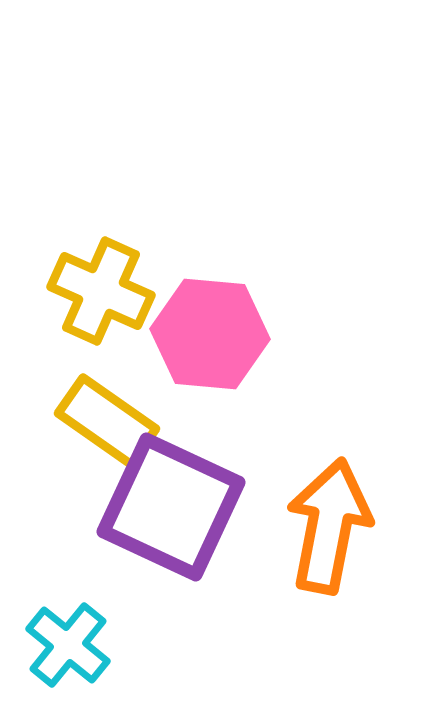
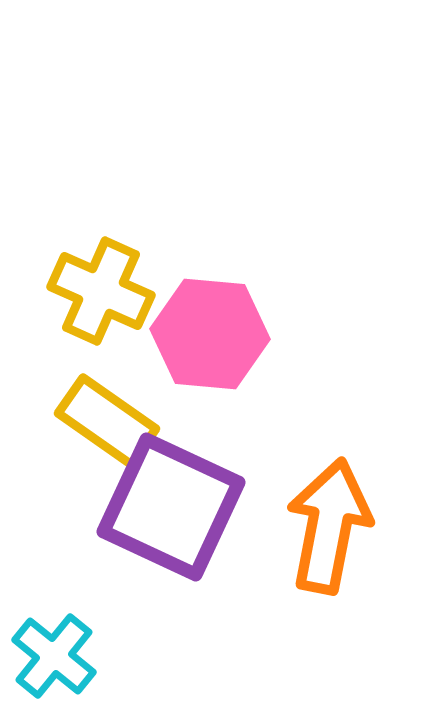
cyan cross: moved 14 px left, 11 px down
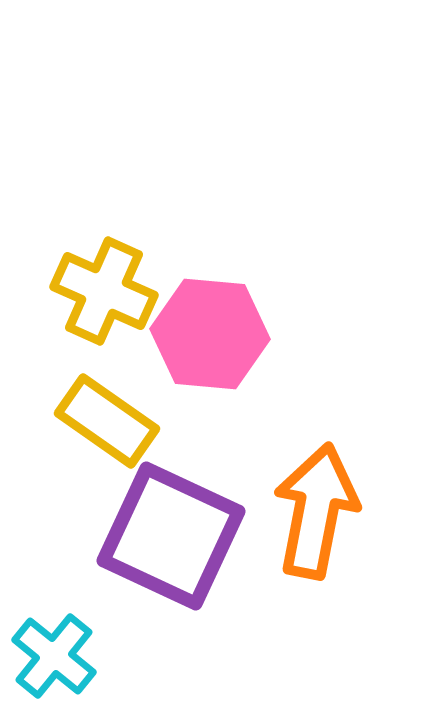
yellow cross: moved 3 px right
purple square: moved 29 px down
orange arrow: moved 13 px left, 15 px up
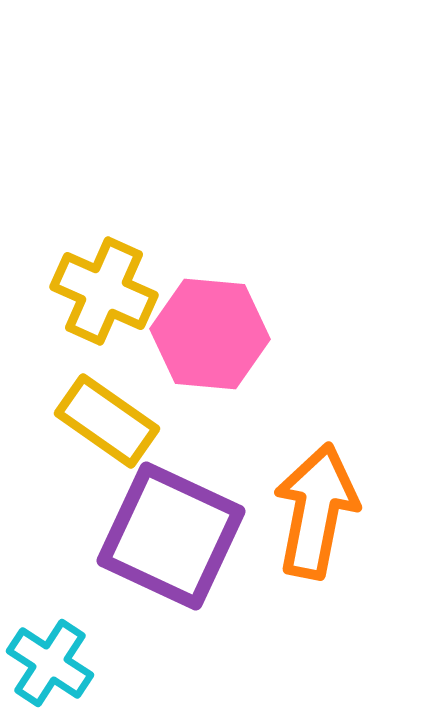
cyan cross: moved 4 px left, 7 px down; rotated 6 degrees counterclockwise
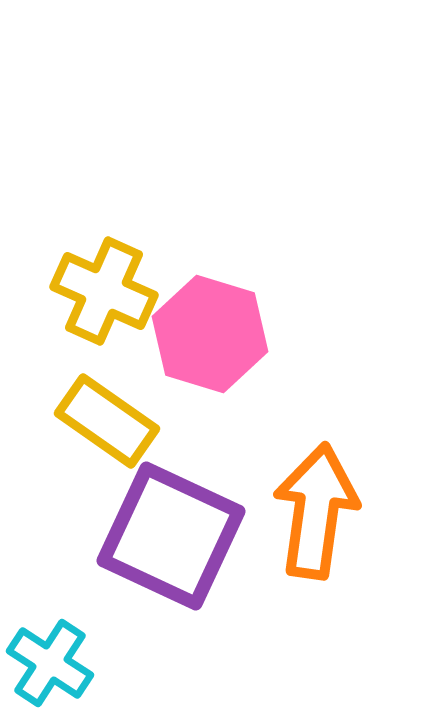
pink hexagon: rotated 12 degrees clockwise
orange arrow: rotated 3 degrees counterclockwise
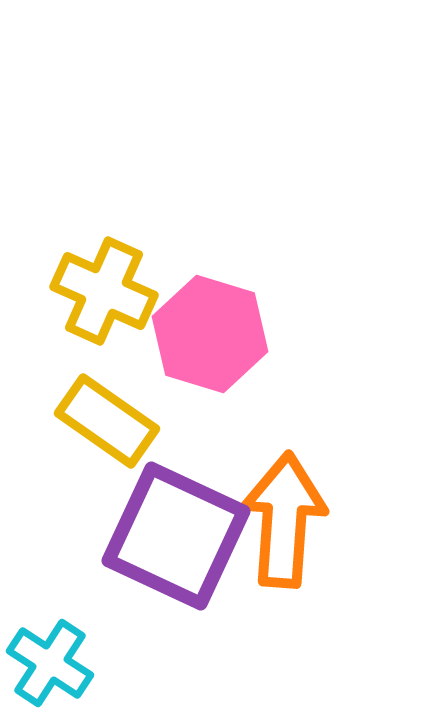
orange arrow: moved 32 px left, 9 px down; rotated 4 degrees counterclockwise
purple square: moved 5 px right
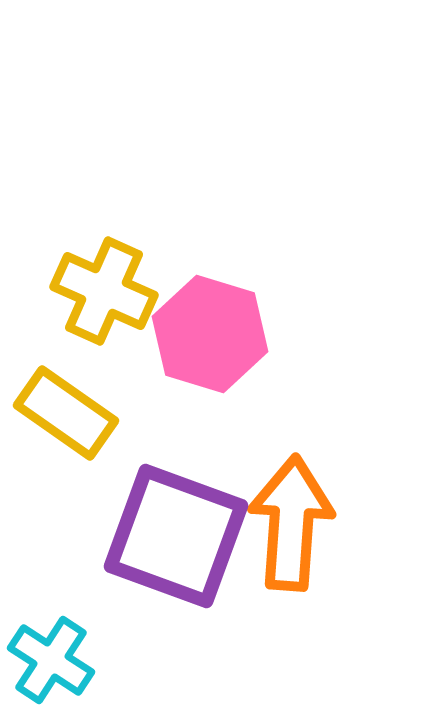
yellow rectangle: moved 41 px left, 8 px up
orange arrow: moved 7 px right, 3 px down
purple square: rotated 5 degrees counterclockwise
cyan cross: moved 1 px right, 3 px up
